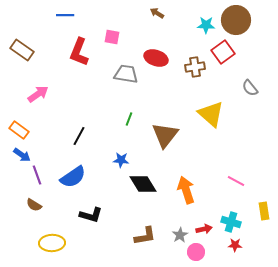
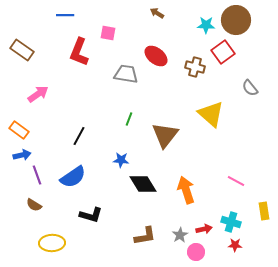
pink square: moved 4 px left, 4 px up
red ellipse: moved 2 px up; rotated 20 degrees clockwise
brown cross: rotated 24 degrees clockwise
blue arrow: rotated 48 degrees counterclockwise
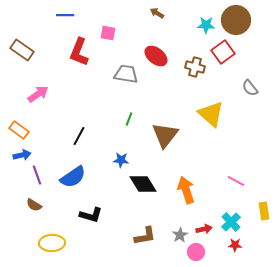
cyan cross: rotated 30 degrees clockwise
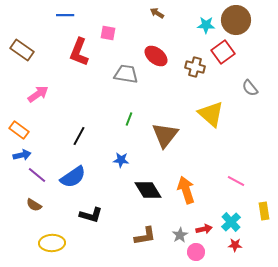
purple line: rotated 30 degrees counterclockwise
black diamond: moved 5 px right, 6 px down
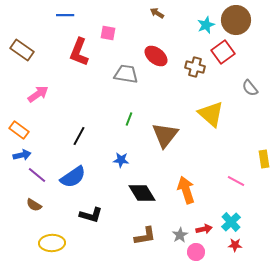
cyan star: rotated 24 degrees counterclockwise
black diamond: moved 6 px left, 3 px down
yellow rectangle: moved 52 px up
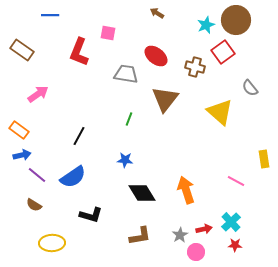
blue line: moved 15 px left
yellow triangle: moved 9 px right, 2 px up
brown triangle: moved 36 px up
blue star: moved 4 px right
brown L-shape: moved 5 px left
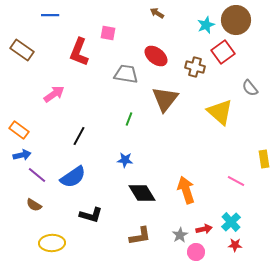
pink arrow: moved 16 px right
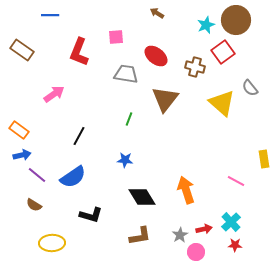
pink square: moved 8 px right, 4 px down; rotated 14 degrees counterclockwise
yellow triangle: moved 2 px right, 9 px up
black diamond: moved 4 px down
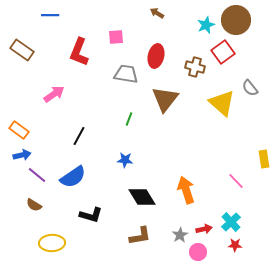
red ellipse: rotated 65 degrees clockwise
pink line: rotated 18 degrees clockwise
pink circle: moved 2 px right
